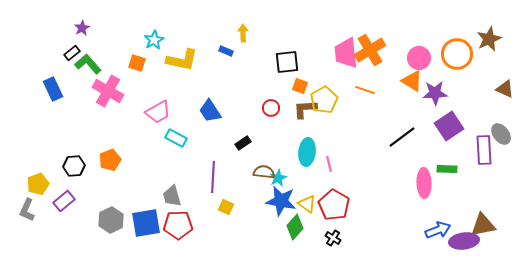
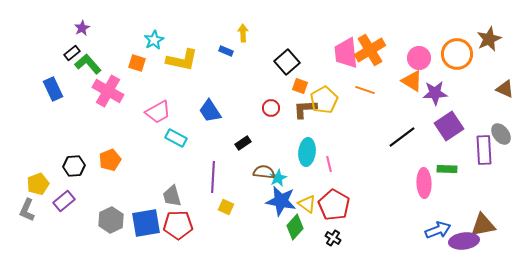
black square at (287, 62): rotated 35 degrees counterclockwise
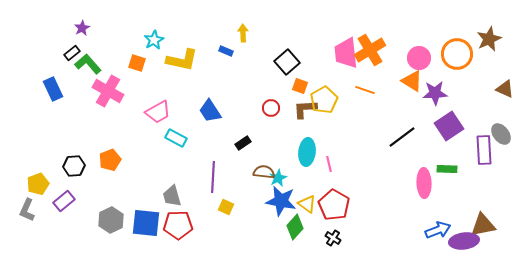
blue square at (146, 223): rotated 16 degrees clockwise
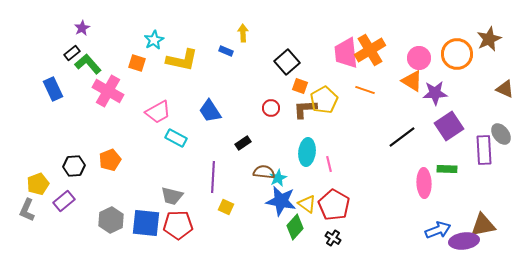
gray trapezoid at (172, 196): rotated 60 degrees counterclockwise
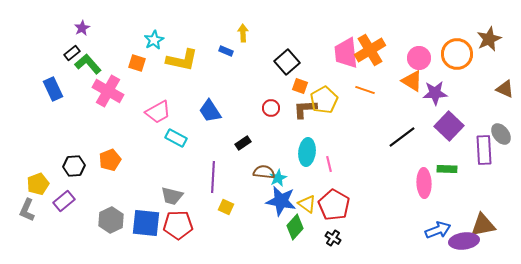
purple square at (449, 126): rotated 12 degrees counterclockwise
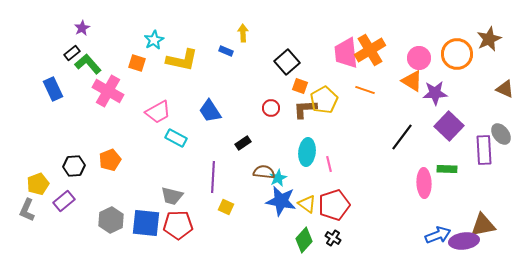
black line at (402, 137): rotated 16 degrees counterclockwise
red pentagon at (334, 205): rotated 24 degrees clockwise
green diamond at (295, 227): moved 9 px right, 13 px down
blue arrow at (438, 230): moved 5 px down
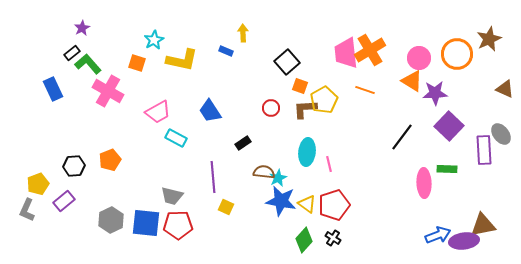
purple line at (213, 177): rotated 8 degrees counterclockwise
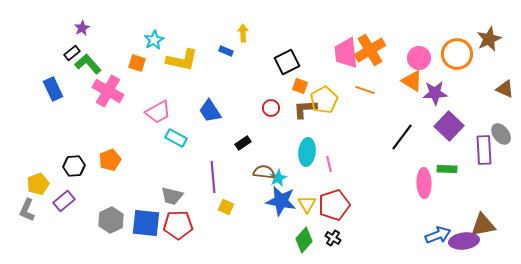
black square at (287, 62): rotated 15 degrees clockwise
yellow triangle at (307, 204): rotated 24 degrees clockwise
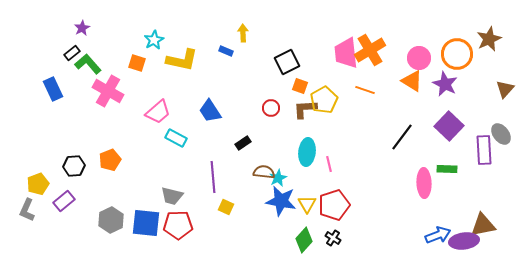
brown triangle at (505, 89): rotated 48 degrees clockwise
purple star at (435, 93): moved 10 px right, 9 px up; rotated 30 degrees clockwise
pink trapezoid at (158, 112): rotated 12 degrees counterclockwise
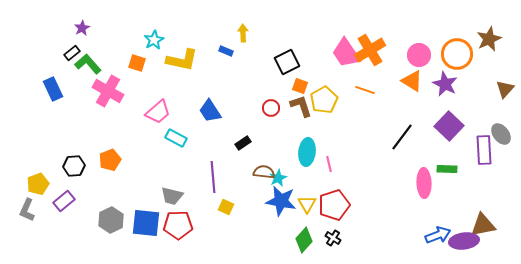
pink trapezoid at (346, 53): rotated 28 degrees counterclockwise
pink circle at (419, 58): moved 3 px up
brown L-shape at (305, 109): moved 4 px left, 3 px up; rotated 75 degrees clockwise
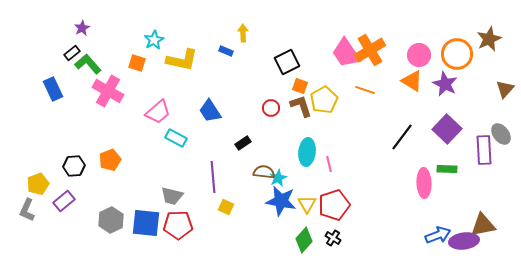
purple square at (449, 126): moved 2 px left, 3 px down
